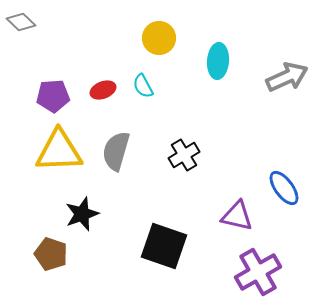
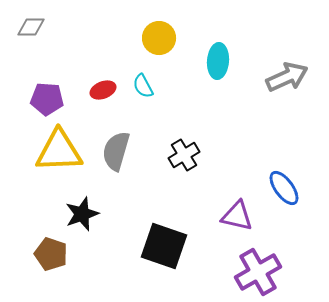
gray diamond: moved 10 px right, 5 px down; rotated 44 degrees counterclockwise
purple pentagon: moved 6 px left, 3 px down; rotated 8 degrees clockwise
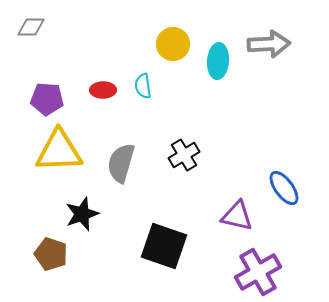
yellow circle: moved 14 px right, 6 px down
gray arrow: moved 18 px left, 33 px up; rotated 21 degrees clockwise
cyan semicircle: rotated 20 degrees clockwise
red ellipse: rotated 20 degrees clockwise
gray semicircle: moved 5 px right, 12 px down
